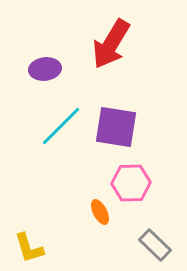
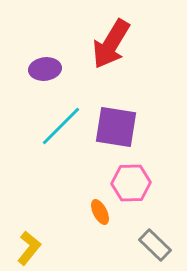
yellow L-shape: rotated 124 degrees counterclockwise
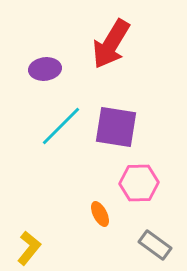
pink hexagon: moved 8 px right
orange ellipse: moved 2 px down
gray rectangle: rotated 8 degrees counterclockwise
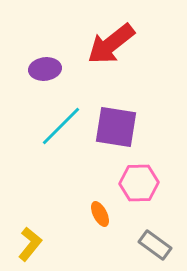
red arrow: rotated 21 degrees clockwise
yellow L-shape: moved 1 px right, 4 px up
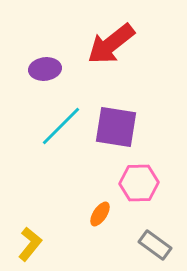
orange ellipse: rotated 60 degrees clockwise
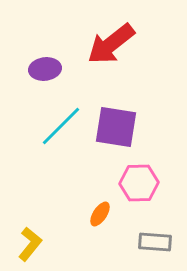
gray rectangle: moved 3 px up; rotated 32 degrees counterclockwise
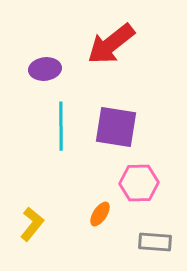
cyan line: rotated 45 degrees counterclockwise
yellow L-shape: moved 2 px right, 20 px up
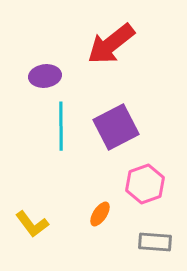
purple ellipse: moved 7 px down
purple square: rotated 36 degrees counterclockwise
pink hexagon: moved 6 px right, 1 px down; rotated 18 degrees counterclockwise
yellow L-shape: rotated 104 degrees clockwise
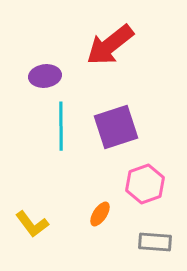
red arrow: moved 1 px left, 1 px down
purple square: rotated 9 degrees clockwise
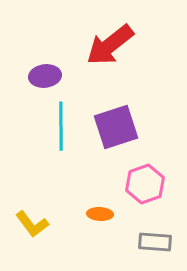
orange ellipse: rotated 60 degrees clockwise
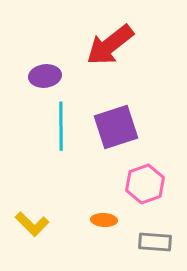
orange ellipse: moved 4 px right, 6 px down
yellow L-shape: rotated 8 degrees counterclockwise
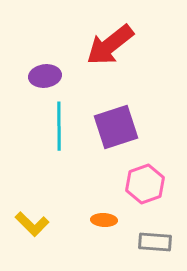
cyan line: moved 2 px left
